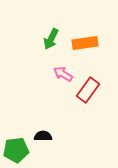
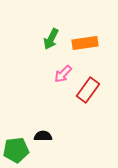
pink arrow: rotated 78 degrees counterclockwise
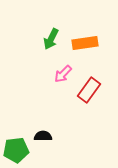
red rectangle: moved 1 px right
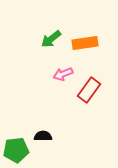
green arrow: rotated 25 degrees clockwise
pink arrow: rotated 24 degrees clockwise
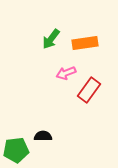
green arrow: rotated 15 degrees counterclockwise
pink arrow: moved 3 px right, 1 px up
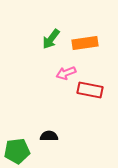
red rectangle: moved 1 px right; rotated 65 degrees clockwise
black semicircle: moved 6 px right
green pentagon: moved 1 px right, 1 px down
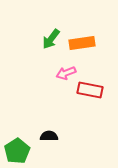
orange rectangle: moved 3 px left
green pentagon: rotated 25 degrees counterclockwise
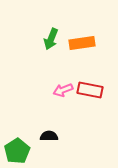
green arrow: rotated 15 degrees counterclockwise
pink arrow: moved 3 px left, 17 px down
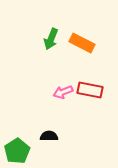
orange rectangle: rotated 35 degrees clockwise
pink arrow: moved 2 px down
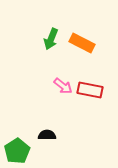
pink arrow: moved 6 px up; rotated 120 degrees counterclockwise
black semicircle: moved 2 px left, 1 px up
